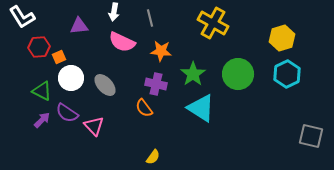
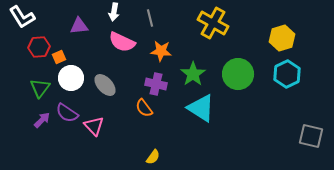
green triangle: moved 2 px left, 3 px up; rotated 40 degrees clockwise
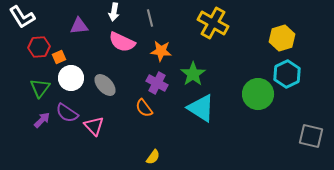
green circle: moved 20 px right, 20 px down
purple cross: moved 1 px right, 1 px up; rotated 15 degrees clockwise
